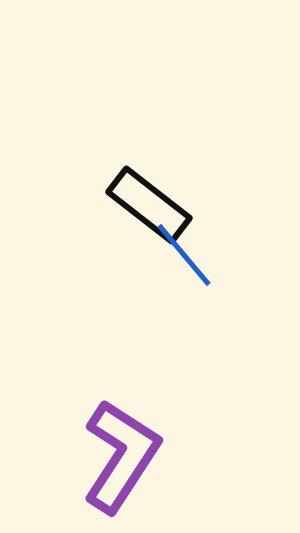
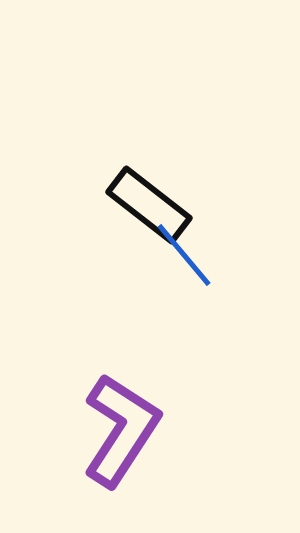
purple L-shape: moved 26 px up
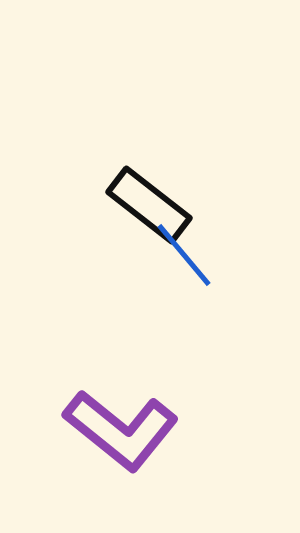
purple L-shape: rotated 96 degrees clockwise
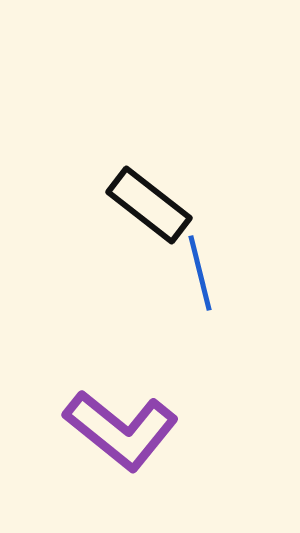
blue line: moved 16 px right, 18 px down; rotated 26 degrees clockwise
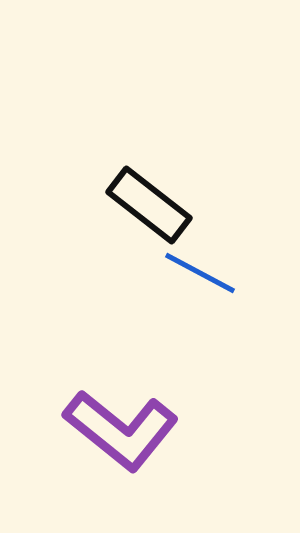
blue line: rotated 48 degrees counterclockwise
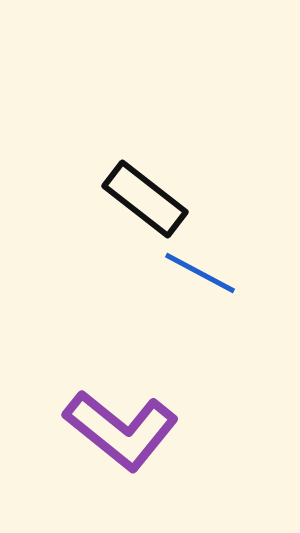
black rectangle: moved 4 px left, 6 px up
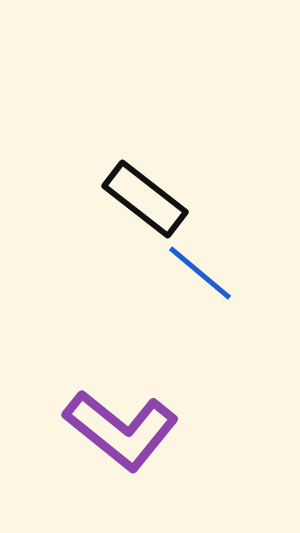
blue line: rotated 12 degrees clockwise
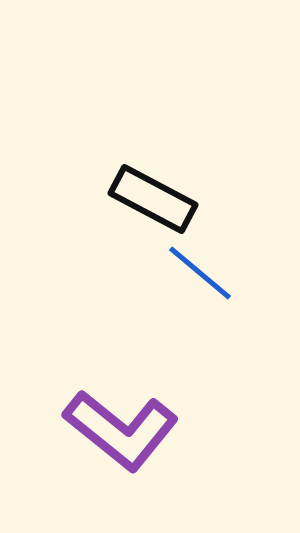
black rectangle: moved 8 px right; rotated 10 degrees counterclockwise
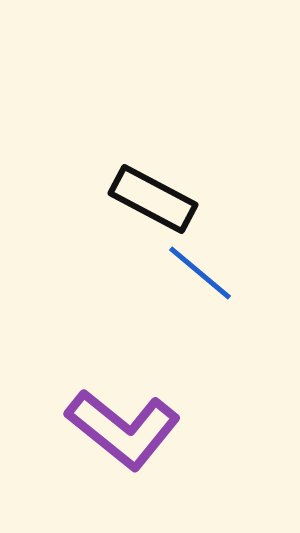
purple L-shape: moved 2 px right, 1 px up
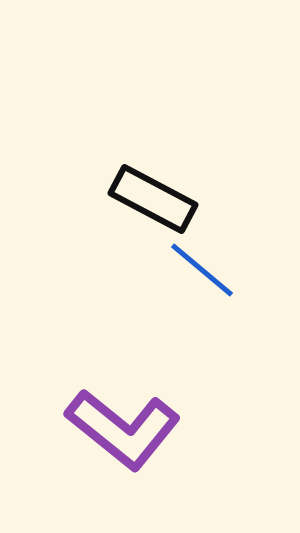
blue line: moved 2 px right, 3 px up
